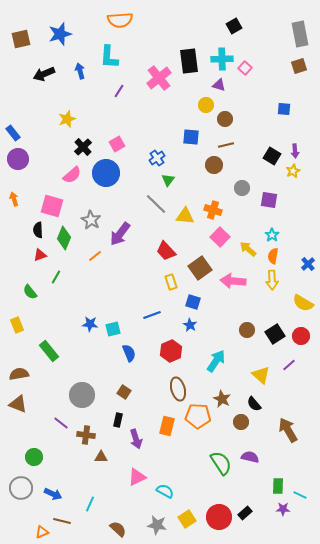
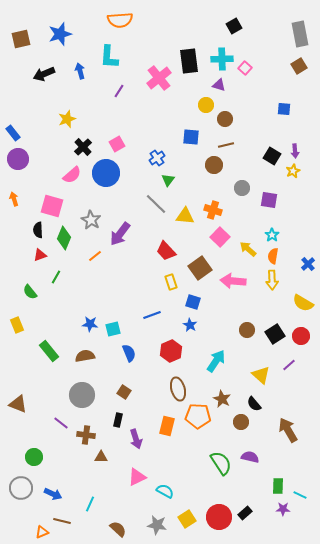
brown square at (299, 66): rotated 14 degrees counterclockwise
brown semicircle at (19, 374): moved 66 px right, 18 px up
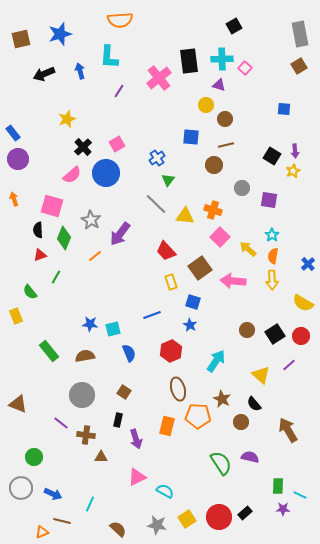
yellow rectangle at (17, 325): moved 1 px left, 9 px up
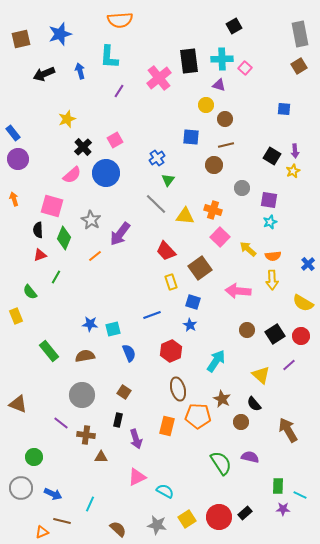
pink square at (117, 144): moved 2 px left, 4 px up
cyan star at (272, 235): moved 2 px left, 13 px up; rotated 16 degrees clockwise
orange semicircle at (273, 256): rotated 105 degrees counterclockwise
pink arrow at (233, 281): moved 5 px right, 10 px down
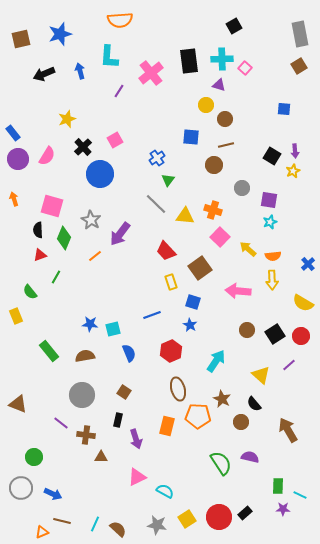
pink cross at (159, 78): moved 8 px left, 5 px up
blue circle at (106, 173): moved 6 px left, 1 px down
pink semicircle at (72, 175): moved 25 px left, 19 px up; rotated 18 degrees counterclockwise
cyan line at (90, 504): moved 5 px right, 20 px down
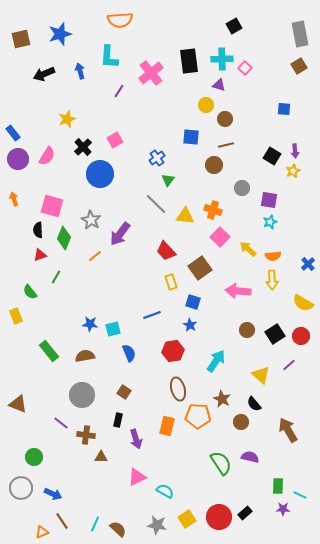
red hexagon at (171, 351): moved 2 px right; rotated 15 degrees clockwise
brown line at (62, 521): rotated 42 degrees clockwise
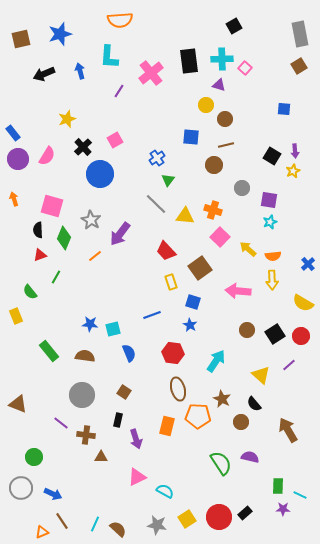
red hexagon at (173, 351): moved 2 px down; rotated 15 degrees clockwise
brown semicircle at (85, 356): rotated 18 degrees clockwise
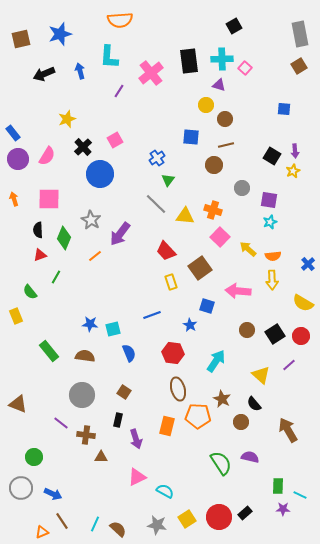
pink square at (52, 206): moved 3 px left, 7 px up; rotated 15 degrees counterclockwise
blue square at (193, 302): moved 14 px right, 4 px down
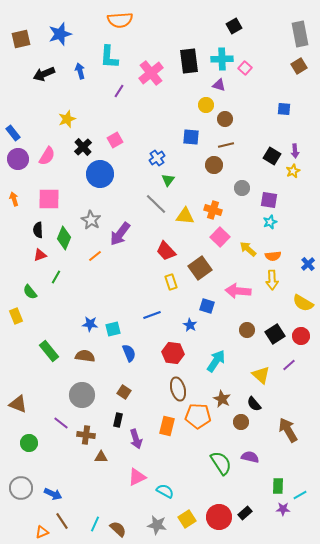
green circle at (34, 457): moved 5 px left, 14 px up
cyan line at (300, 495): rotated 56 degrees counterclockwise
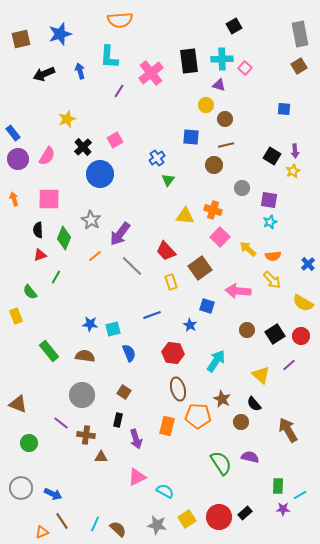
gray line at (156, 204): moved 24 px left, 62 px down
yellow arrow at (272, 280): rotated 42 degrees counterclockwise
